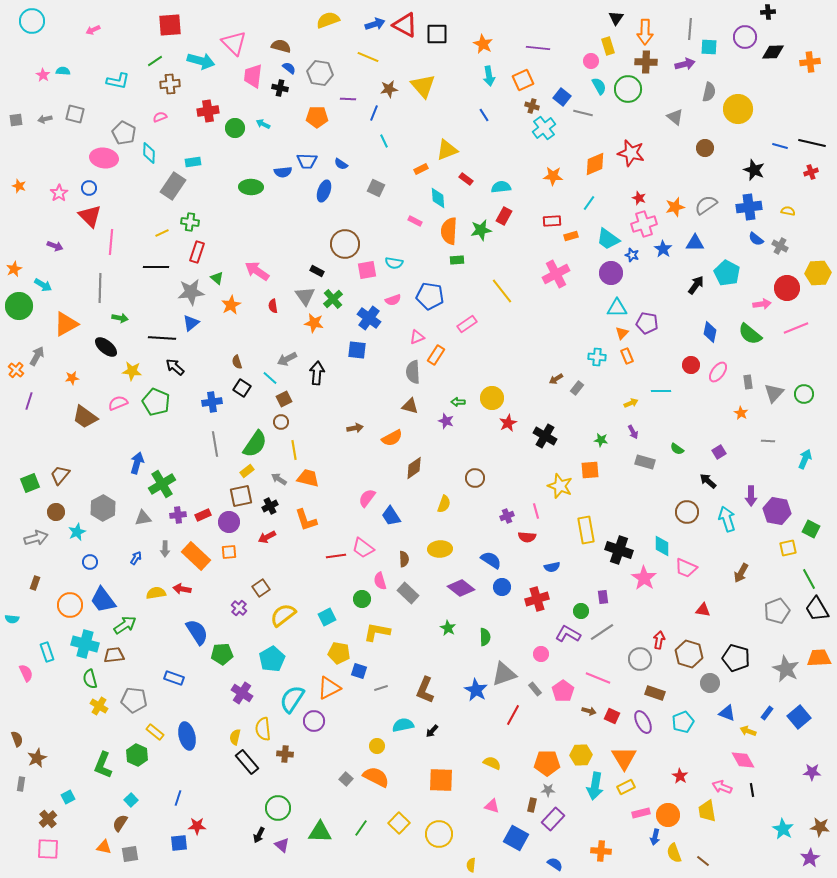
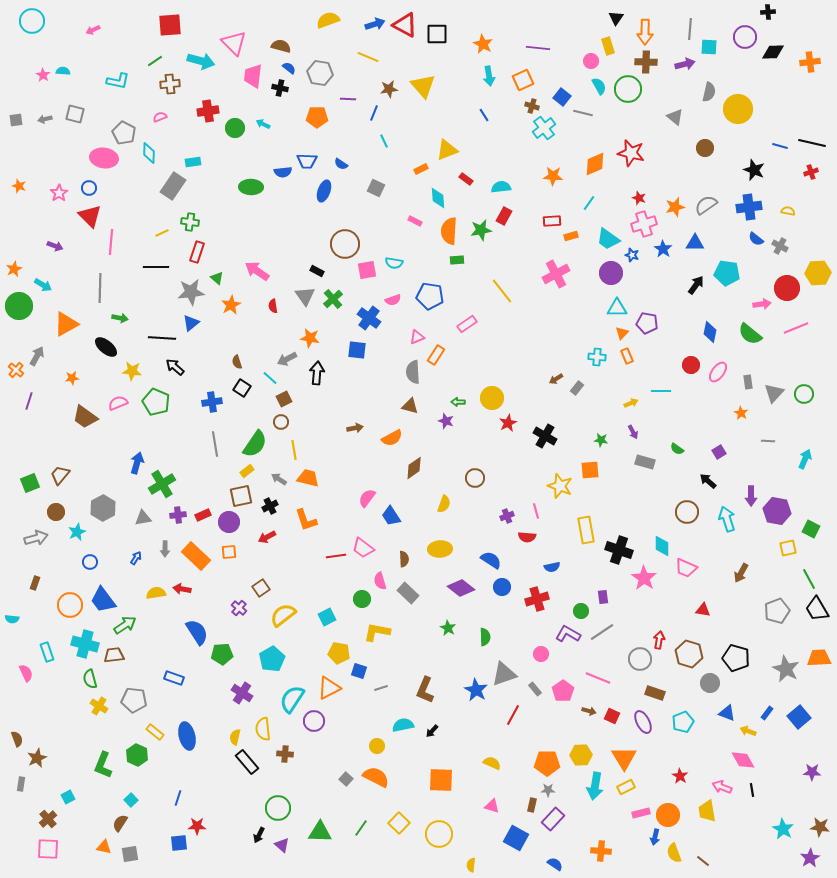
cyan pentagon at (727, 273): rotated 20 degrees counterclockwise
orange star at (314, 323): moved 4 px left, 15 px down
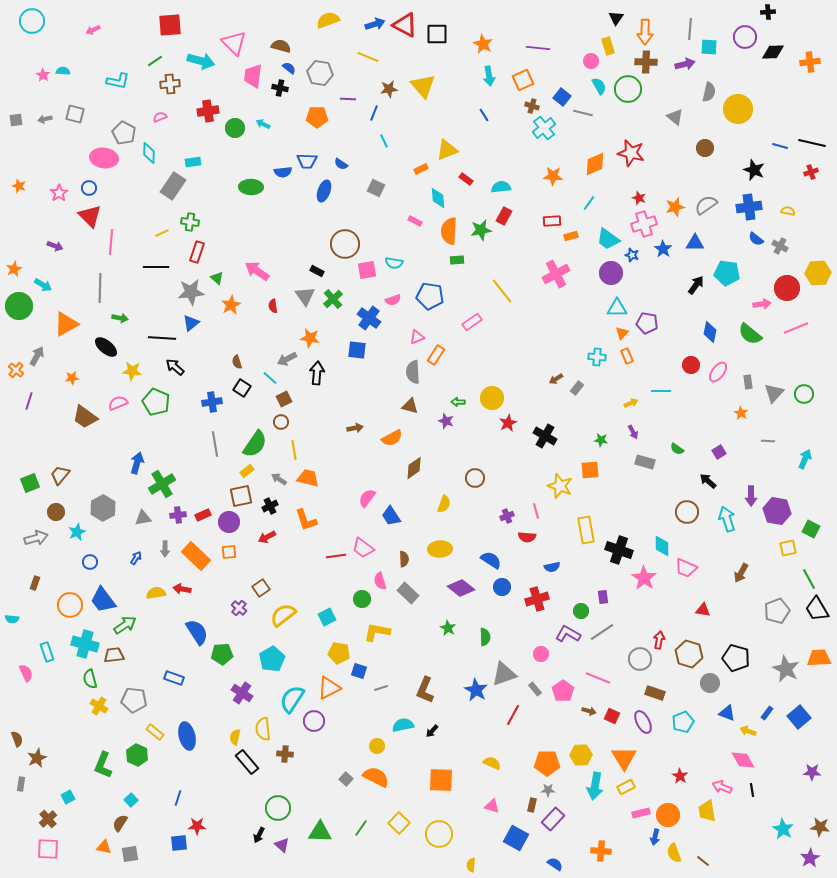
pink rectangle at (467, 324): moved 5 px right, 2 px up
